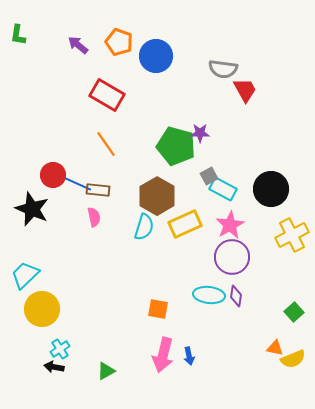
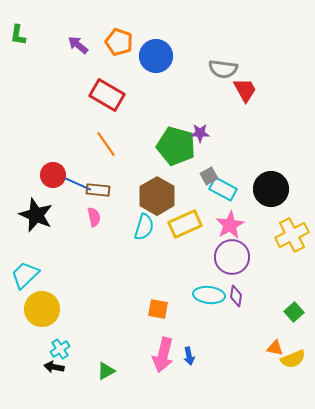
black star: moved 4 px right, 6 px down
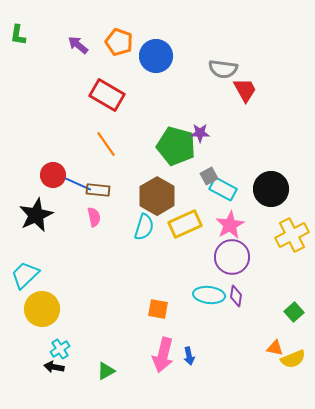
black star: rotated 24 degrees clockwise
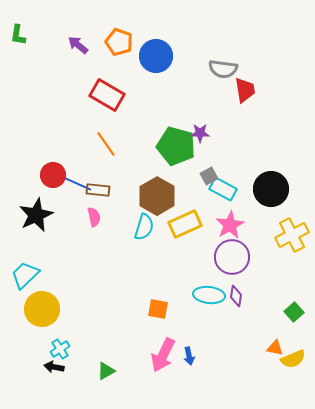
red trapezoid: rotated 20 degrees clockwise
pink arrow: rotated 12 degrees clockwise
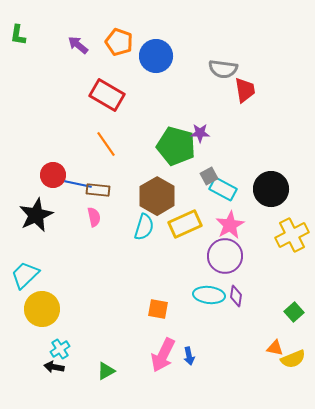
blue line: rotated 12 degrees counterclockwise
purple circle: moved 7 px left, 1 px up
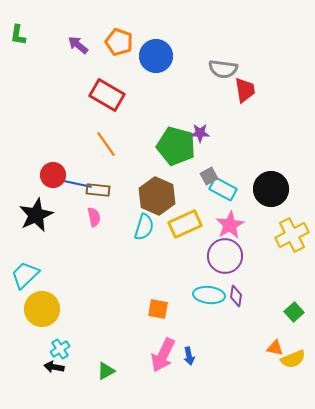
brown hexagon: rotated 6 degrees counterclockwise
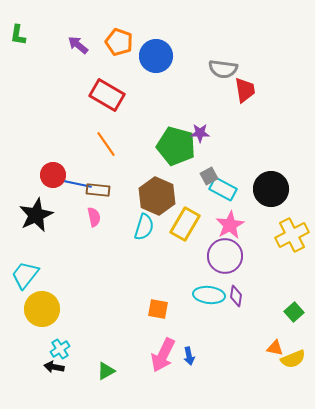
yellow rectangle: rotated 36 degrees counterclockwise
cyan trapezoid: rotated 8 degrees counterclockwise
